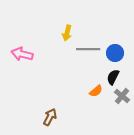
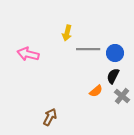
pink arrow: moved 6 px right
black semicircle: moved 1 px up
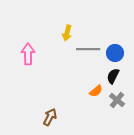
pink arrow: rotated 75 degrees clockwise
gray cross: moved 5 px left, 4 px down
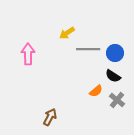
yellow arrow: rotated 42 degrees clockwise
black semicircle: rotated 84 degrees counterclockwise
